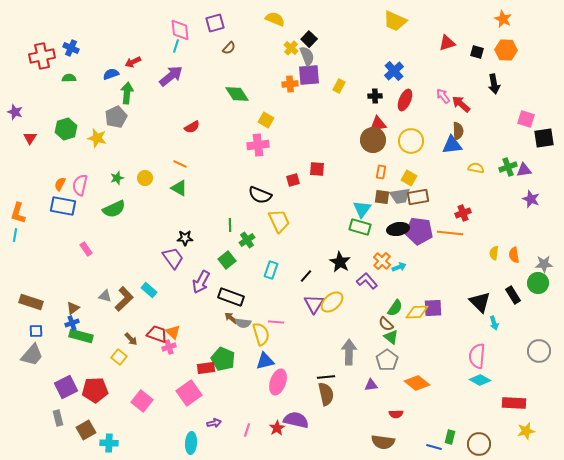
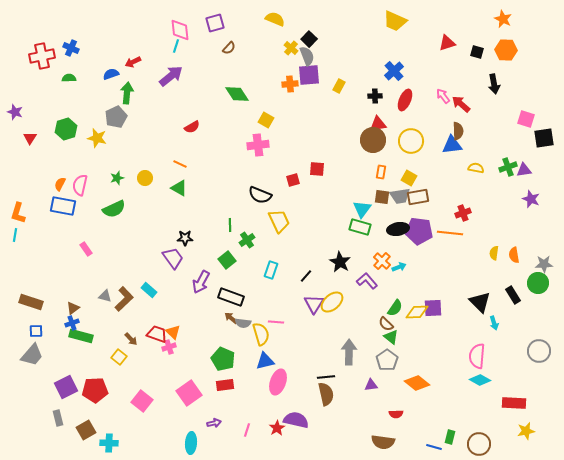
red rectangle at (206, 368): moved 19 px right, 17 px down
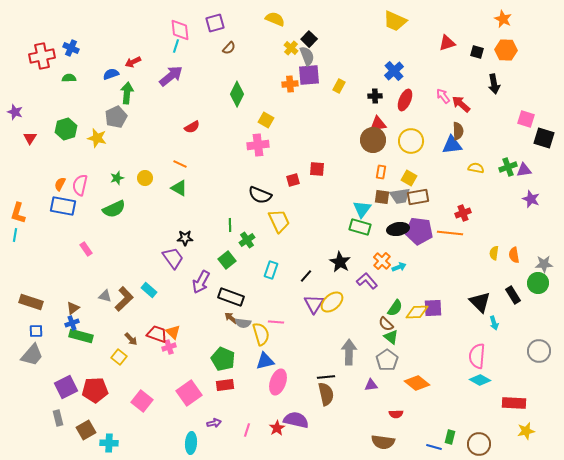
green diamond at (237, 94): rotated 60 degrees clockwise
black square at (544, 138): rotated 25 degrees clockwise
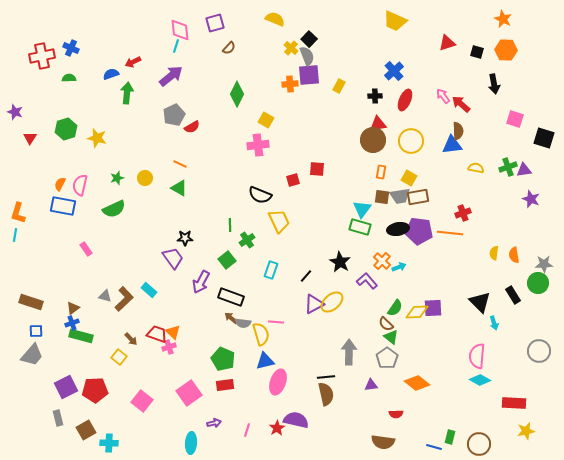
gray pentagon at (116, 117): moved 58 px right, 2 px up
pink square at (526, 119): moved 11 px left
purple triangle at (314, 304): rotated 30 degrees clockwise
gray pentagon at (387, 360): moved 2 px up
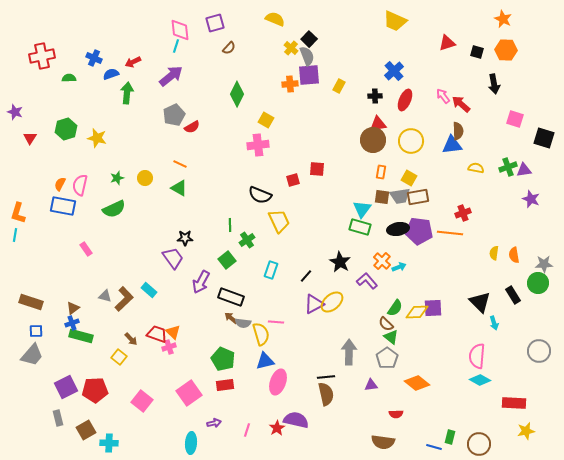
blue cross at (71, 48): moved 23 px right, 10 px down
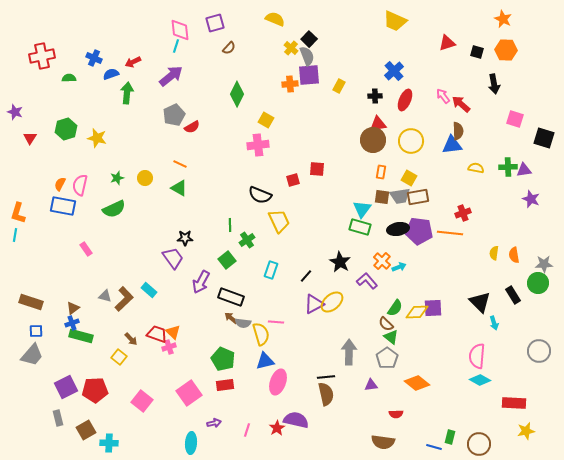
green cross at (508, 167): rotated 18 degrees clockwise
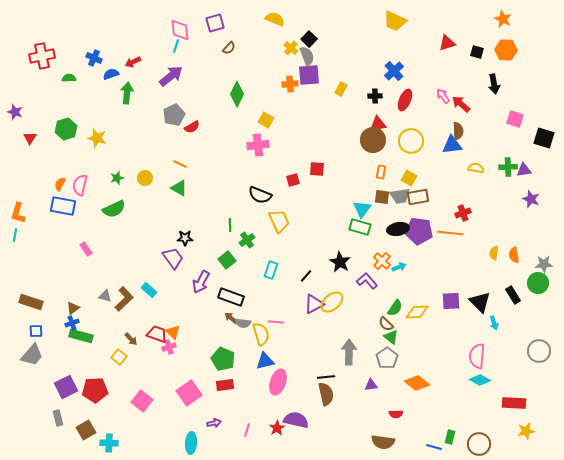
yellow rectangle at (339, 86): moved 2 px right, 3 px down
purple square at (433, 308): moved 18 px right, 7 px up
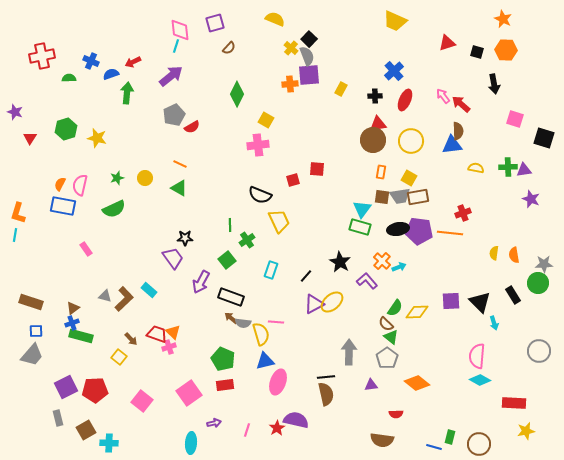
blue cross at (94, 58): moved 3 px left, 3 px down
brown semicircle at (383, 442): moved 1 px left, 2 px up
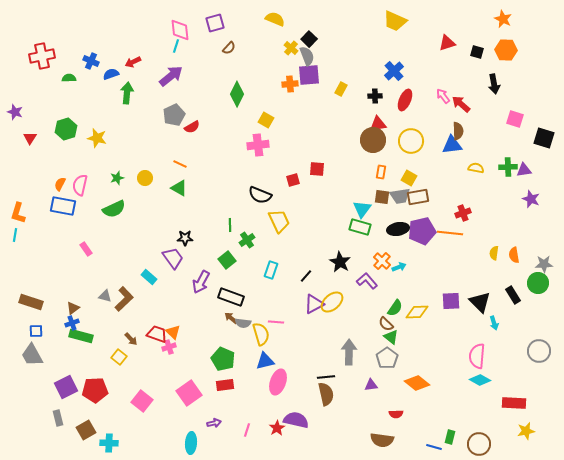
purple pentagon at (419, 231): moved 3 px right; rotated 20 degrees counterclockwise
cyan rectangle at (149, 290): moved 13 px up
gray trapezoid at (32, 355): rotated 110 degrees clockwise
